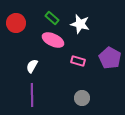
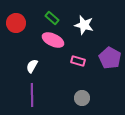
white star: moved 4 px right, 1 px down
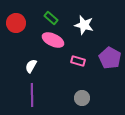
green rectangle: moved 1 px left
white semicircle: moved 1 px left
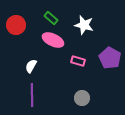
red circle: moved 2 px down
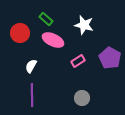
green rectangle: moved 5 px left, 1 px down
red circle: moved 4 px right, 8 px down
pink rectangle: rotated 48 degrees counterclockwise
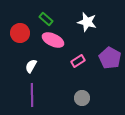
white star: moved 3 px right, 3 px up
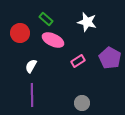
gray circle: moved 5 px down
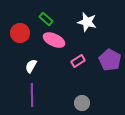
pink ellipse: moved 1 px right
purple pentagon: moved 2 px down
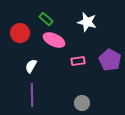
pink rectangle: rotated 24 degrees clockwise
